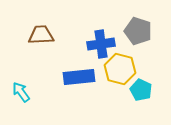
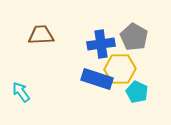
gray pentagon: moved 4 px left, 6 px down; rotated 12 degrees clockwise
yellow hexagon: rotated 16 degrees counterclockwise
blue rectangle: moved 18 px right, 2 px down; rotated 24 degrees clockwise
cyan pentagon: moved 4 px left, 2 px down
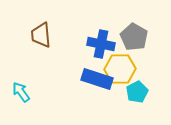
brown trapezoid: rotated 92 degrees counterclockwise
blue cross: rotated 20 degrees clockwise
cyan pentagon: rotated 20 degrees clockwise
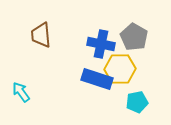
cyan pentagon: moved 10 px down; rotated 15 degrees clockwise
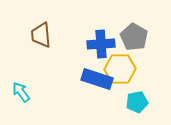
blue cross: rotated 16 degrees counterclockwise
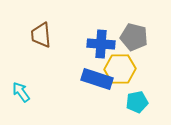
gray pentagon: rotated 16 degrees counterclockwise
blue cross: rotated 8 degrees clockwise
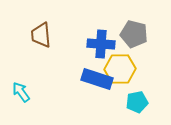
gray pentagon: moved 3 px up
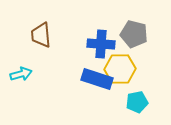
cyan arrow: moved 18 px up; rotated 110 degrees clockwise
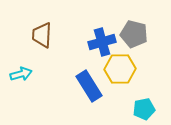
brown trapezoid: moved 1 px right; rotated 8 degrees clockwise
blue cross: moved 1 px right, 2 px up; rotated 20 degrees counterclockwise
blue rectangle: moved 8 px left, 7 px down; rotated 40 degrees clockwise
cyan pentagon: moved 7 px right, 7 px down
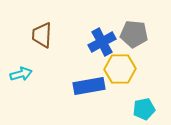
gray pentagon: rotated 8 degrees counterclockwise
blue cross: rotated 12 degrees counterclockwise
blue rectangle: rotated 68 degrees counterclockwise
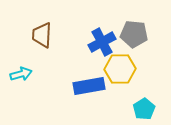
cyan pentagon: rotated 20 degrees counterclockwise
